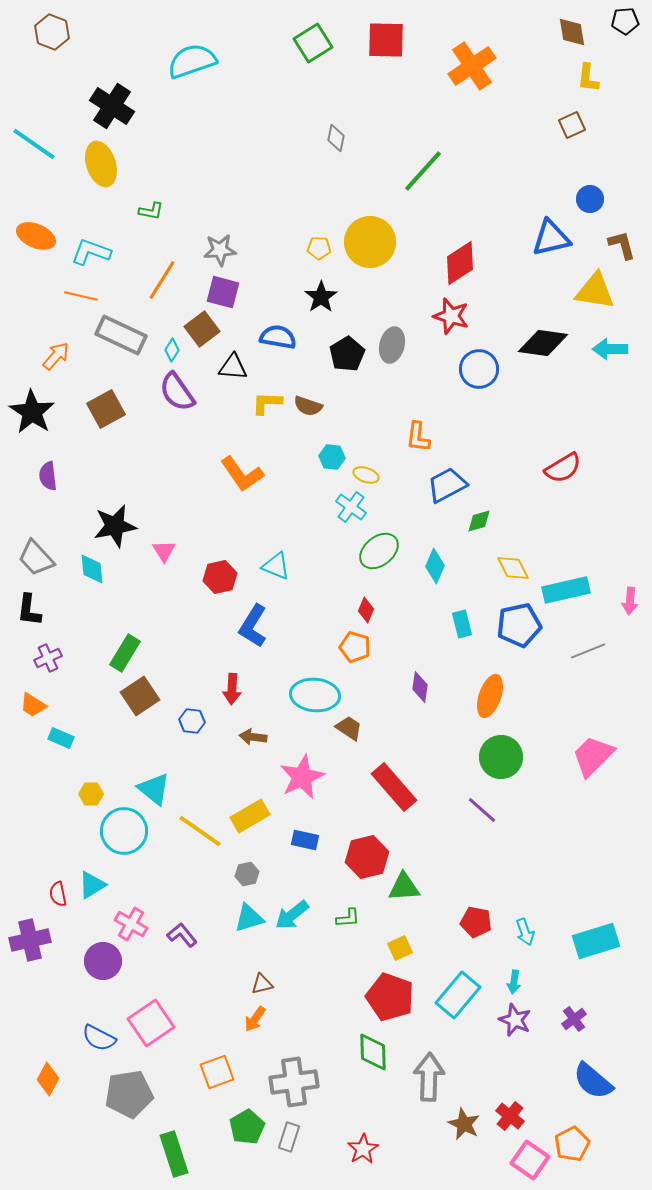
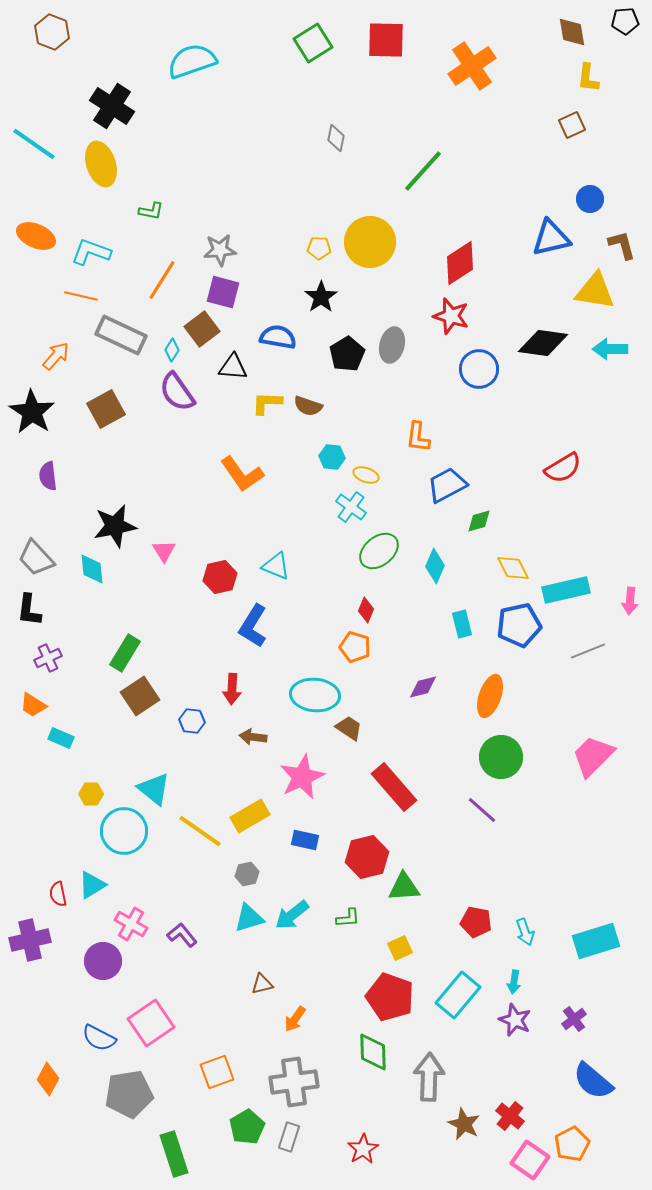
purple diamond at (420, 687): moved 3 px right; rotated 68 degrees clockwise
orange arrow at (255, 1019): moved 40 px right
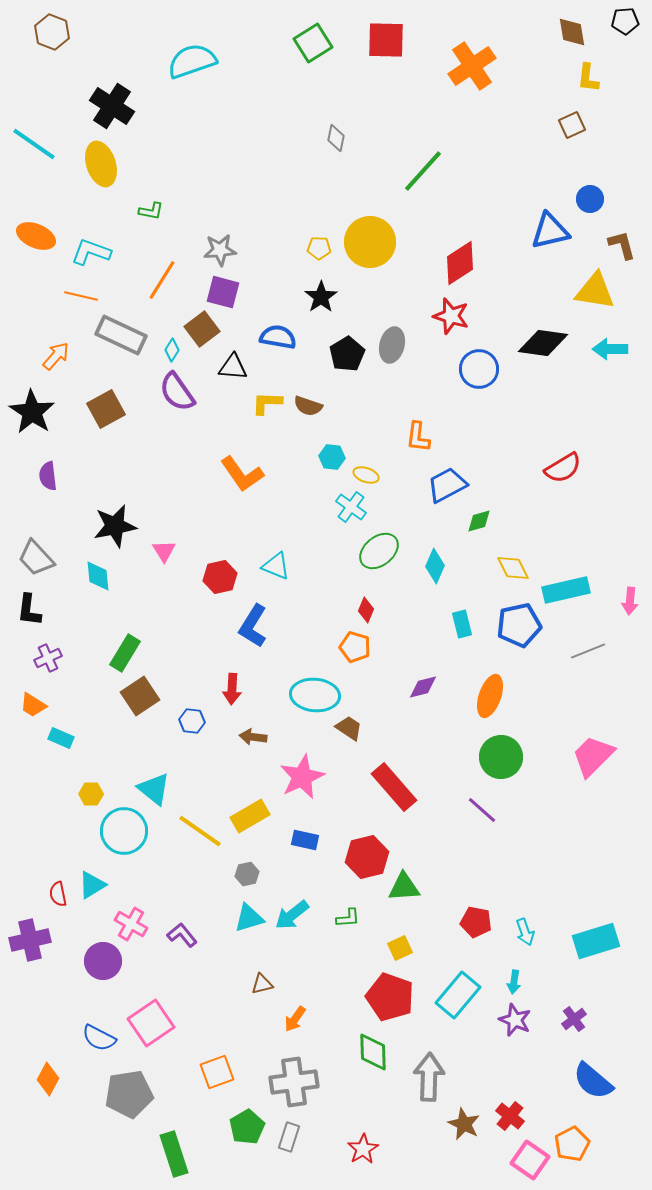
blue triangle at (551, 238): moved 1 px left, 7 px up
cyan diamond at (92, 569): moved 6 px right, 7 px down
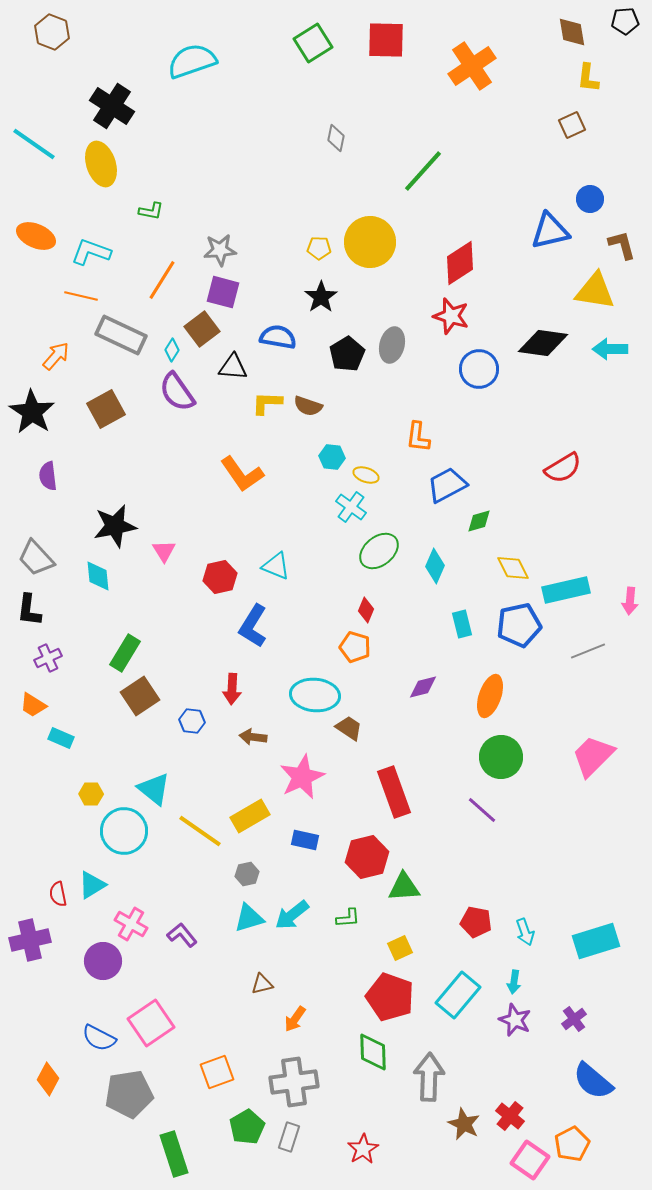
red rectangle at (394, 787): moved 5 px down; rotated 21 degrees clockwise
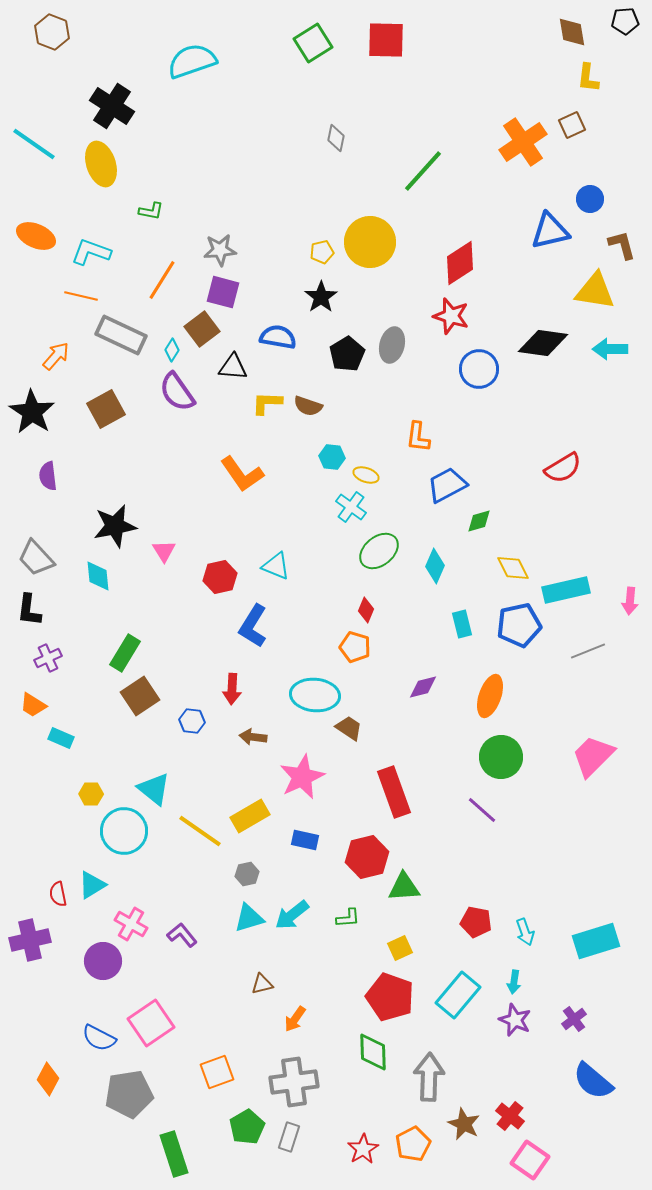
orange cross at (472, 66): moved 51 px right, 76 px down
yellow pentagon at (319, 248): moved 3 px right, 4 px down; rotated 15 degrees counterclockwise
orange pentagon at (572, 1144): moved 159 px left
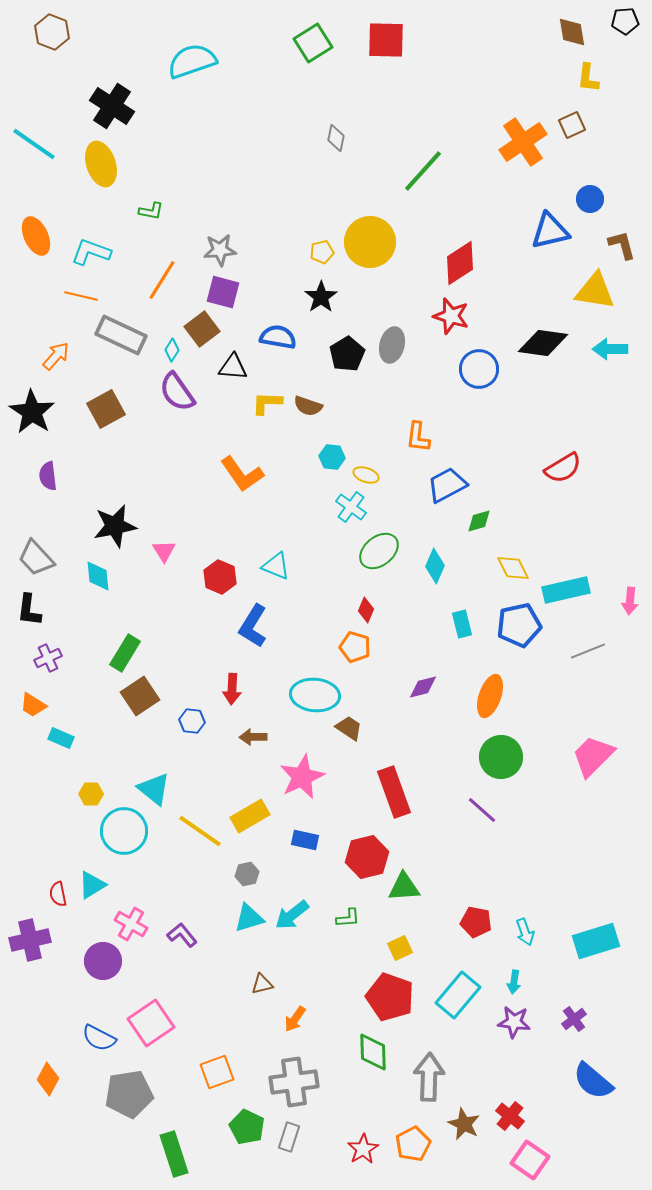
orange ellipse at (36, 236): rotated 42 degrees clockwise
red hexagon at (220, 577): rotated 24 degrees counterclockwise
brown arrow at (253, 737): rotated 8 degrees counterclockwise
purple star at (515, 1020): moved 1 px left, 2 px down; rotated 16 degrees counterclockwise
green pentagon at (247, 1127): rotated 16 degrees counterclockwise
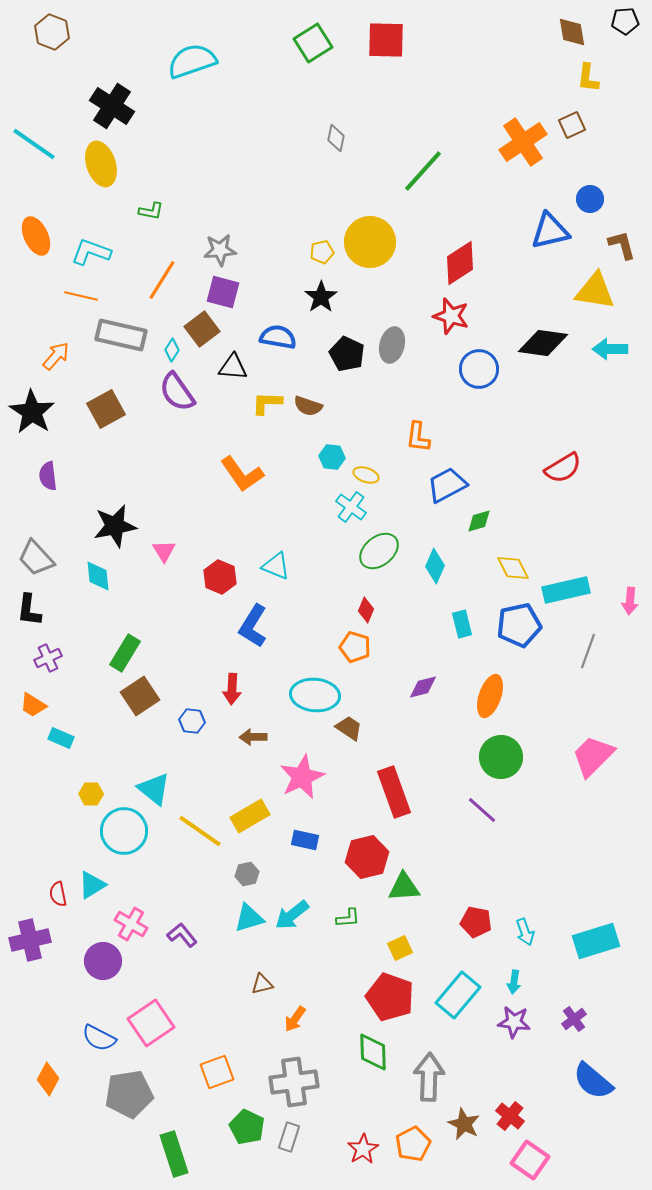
gray rectangle at (121, 335): rotated 12 degrees counterclockwise
black pentagon at (347, 354): rotated 16 degrees counterclockwise
gray line at (588, 651): rotated 48 degrees counterclockwise
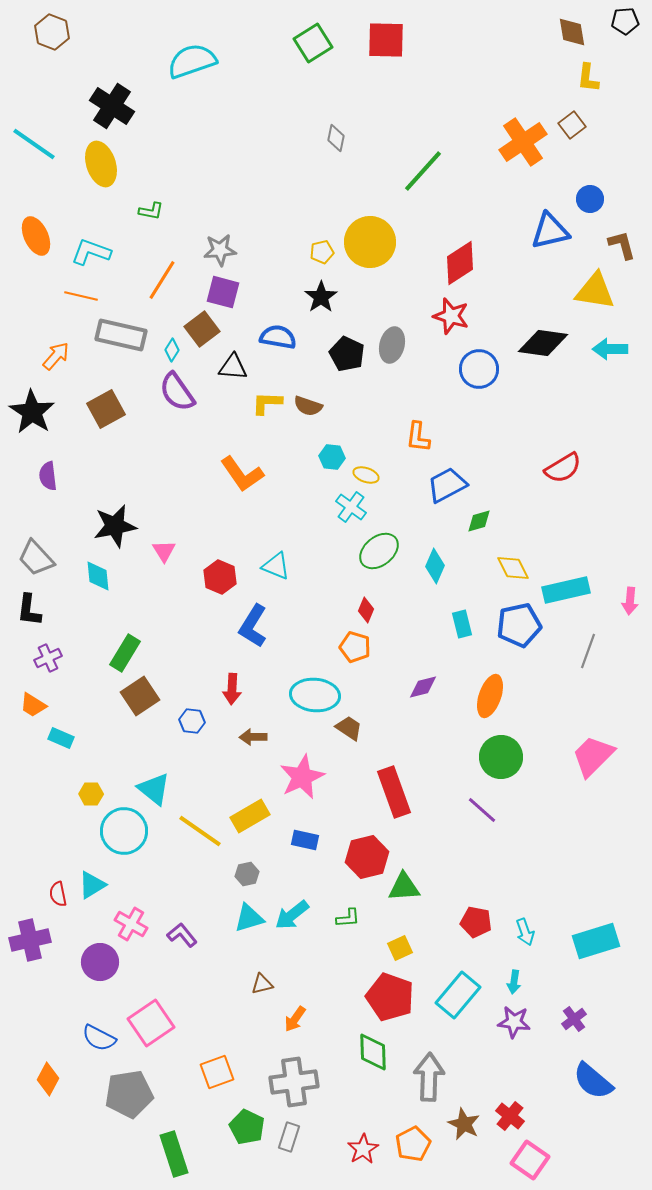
brown square at (572, 125): rotated 12 degrees counterclockwise
purple circle at (103, 961): moved 3 px left, 1 px down
